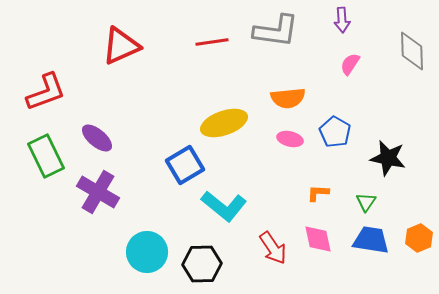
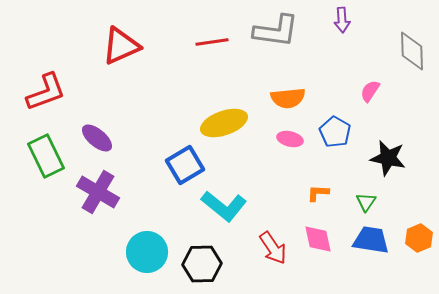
pink semicircle: moved 20 px right, 27 px down
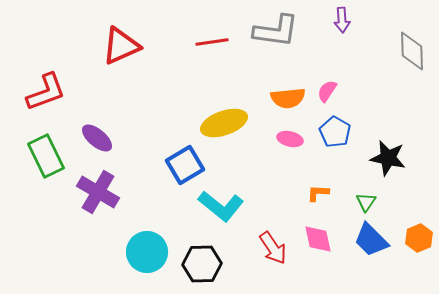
pink semicircle: moved 43 px left
cyan L-shape: moved 3 px left
blue trapezoid: rotated 144 degrees counterclockwise
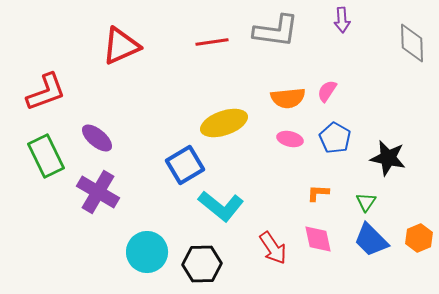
gray diamond: moved 8 px up
blue pentagon: moved 6 px down
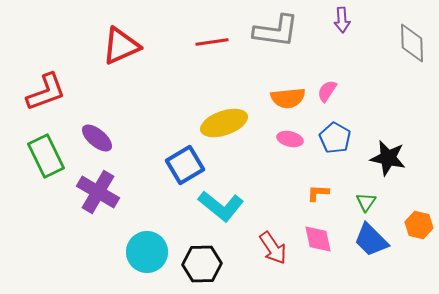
orange hexagon: moved 13 px up; rotated 24 degrees counterclockwise
